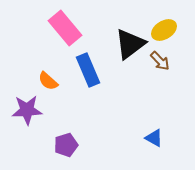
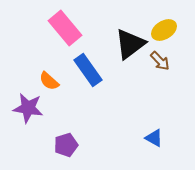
blue rectangle: rotated 12 degrees counterclockwise
orange semicircle: moved 1 px right
purple star: moved 1 px right, 2 px up; rotated 12 degrees clockwise
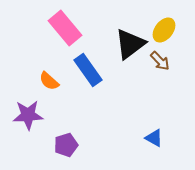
yellow ellipse: rotated 20 degrees counterclockwise
purple star: moved 7 px down; rotated 12 degrees counterclockwise
